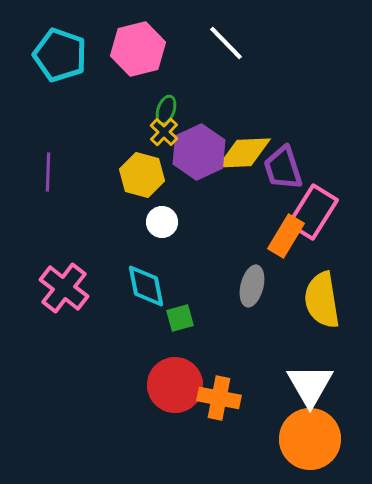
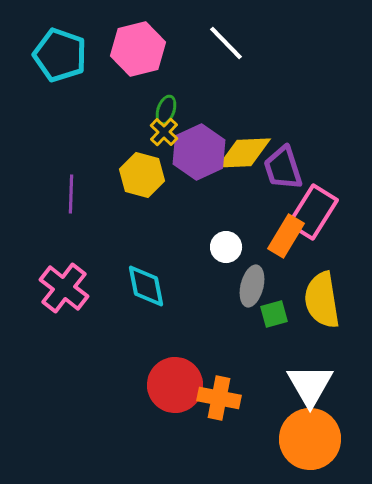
purple line: moved 23 px right, 22 px down
white circle: moved 64 px right, 25 px down
green square: moved 94 px right, 4 px up
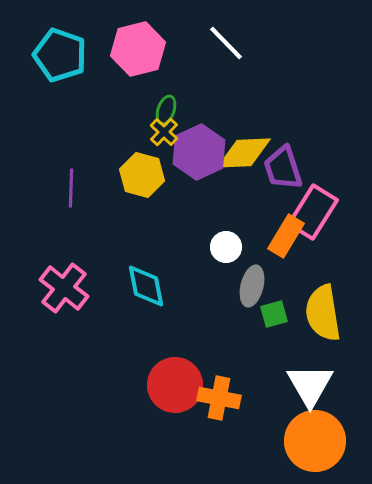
purple line: moved 6 px up
yellow semicircle: moved 1 px right, 13 px down
orange circle: moved 5 px right, 2 px down
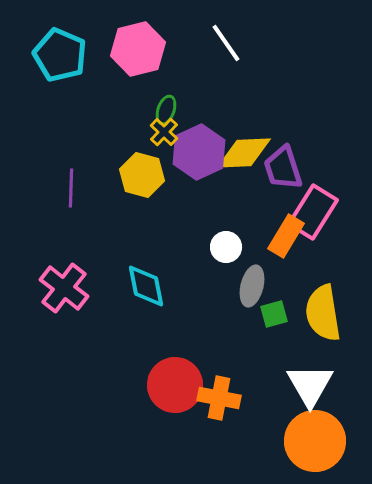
white line: rotated 9 degrees clockwise
cyan pentagon: rotated 4 degrees clockwise
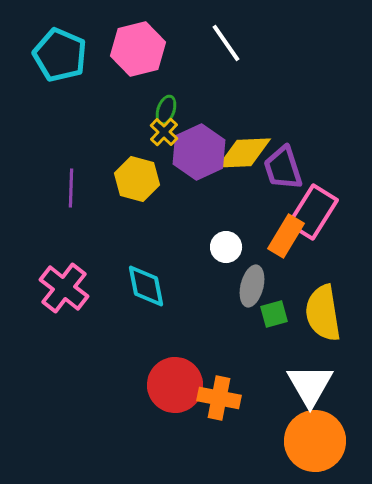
yellow hexagon: moved 5 px left, 4 px down
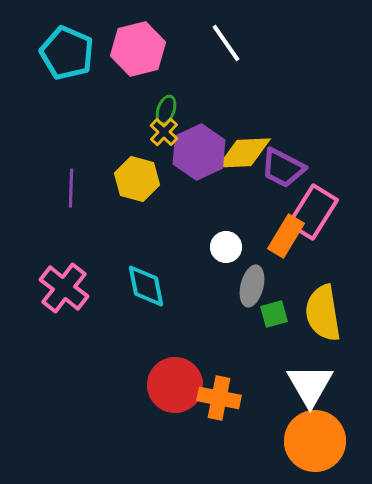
cyan pentagon: moved 7 px right, 2 px up
purple trapezoid: rotated 45 degrees counterclockwise
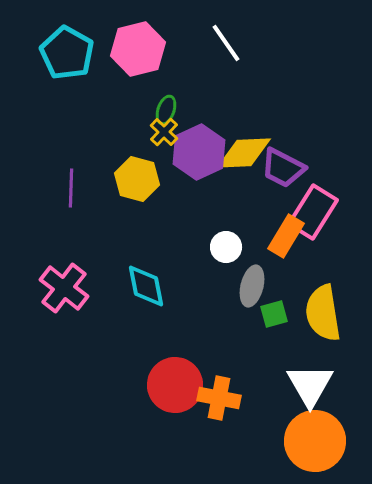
cyan pentagon: rotated 6 degrees clockwise
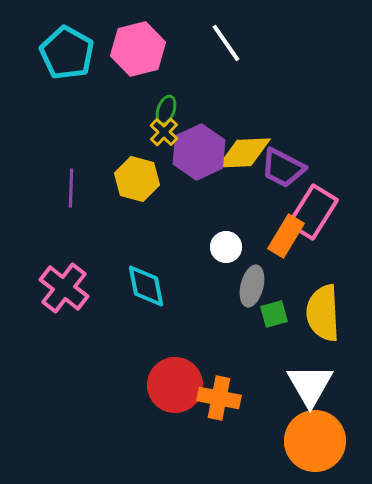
yellow semicircle: rotated 6 degrees clockwise
